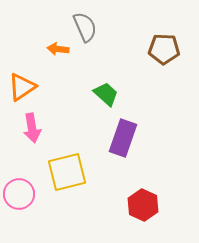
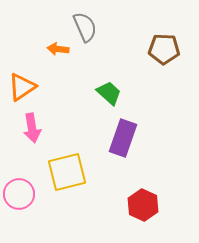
green trapezoid: moved 3 px right, 1 px up
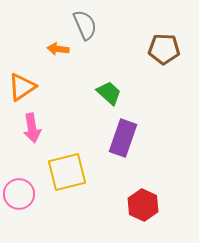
gray semicircle: moved 2 px up
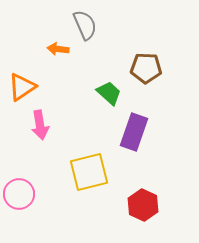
brown pentagon: moved 18 px left, 19 px down
pink arrow: moved 8 px right, 3 px up
purple rectangle: moved 11 px right, 6 px up
yellow square: moved 22 px right
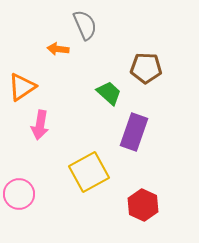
pink arrow: rotated 20 degrees clockwise
yellow square: rotated 15 degrees counterclockwise
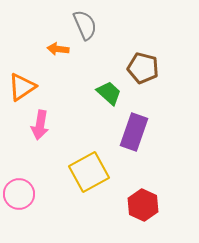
brown pentagon: moved 3 px left; rotated 12 degrees clockwise
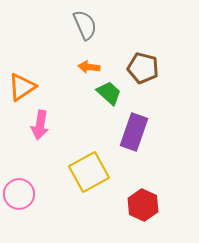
orange arrow: moved 31 px right, 18 px down
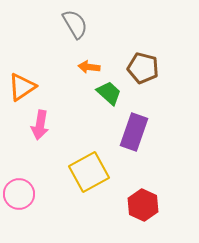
gray semicircle: moved 10 px left, 1 px up; rotated 8 degrees counterclockwise
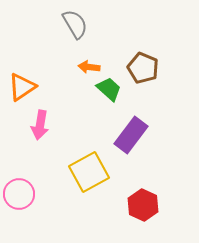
brown pentagon: rotated 8 degrees clockwise
green trapezoid: moved 4 px up
purple rectangle: moved 3 px left, 3 px down; rotated 18 degrees clockwise
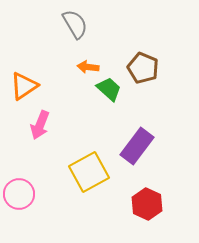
orange arrow: moved 1 px left
orange triangle: moved 2 px right, 1 px up
pink arrow: rotated 12 degrees clockwise
purple rectangle: moved 6 px right, 11 px down
red hexagon: moved 4 px right, 1 px up
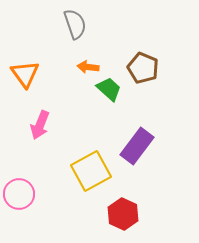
gray semicircle: rotated 12 degrees clockwise
orange triangle: moved 1 px right, 12 px up; rotated 32 degrees counterclockwise
yellow square: moved 2 px right, 1 px up
red hexagon: moved 24 px left, 10 px down
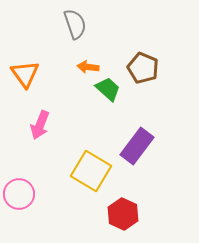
green trapezoid: moved 1 px left
yellow square: rotated 30 degrees counterclockwise
